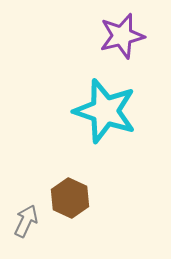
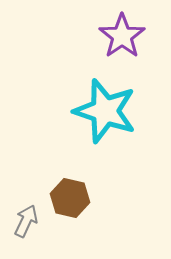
purple star: rotated 21 degrees counterclockwise
brown hexagon: rotated 12 degrees counterclockwise
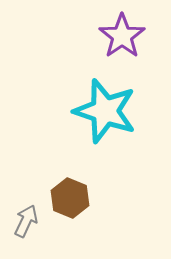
brown hexagon: rotated 9 degrees clockwise
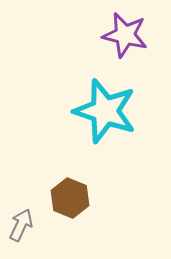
purple star: moved 3 px right, 1 px up; rotated 24 degrees counterclockwise
gray arrow: moved 5 px left, 4 px down
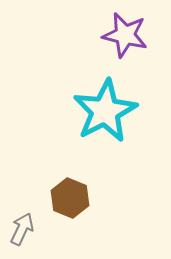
cyan star: rotated 26 degrees clockwise
gray arrow: moved 1 px right, 4 px down
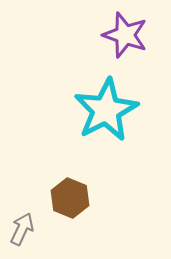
purple star: rotated 6 degrees clockwise
cyan star: moved 1 px right, 1 px up
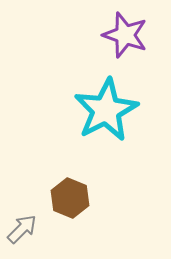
gray arrow: rotated 20 degrees clockwise
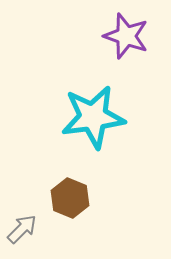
purple star: moved 1 px right, 1 px down
cyan star: moved 13 px left, 7 px down; rotated 20 degrees clockwise
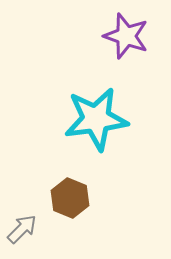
cyan star: moved 3 px right, 2 px down
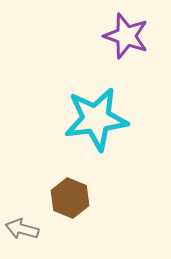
gray arrow: rotated 120 degrees counterclockwise
